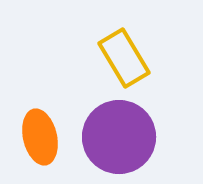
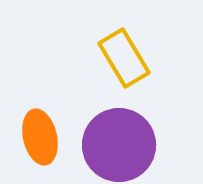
purple circle: moved 8 px down
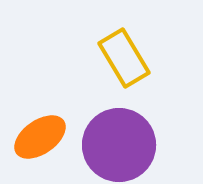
orange ellipse: rotated 68 degrees clockwise
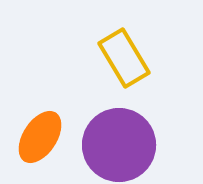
orange ellipse: rotated 22 degrees counterclockwise
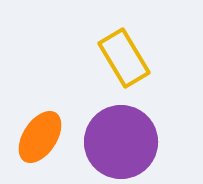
purple circle: moved 2 px right, 3 px up
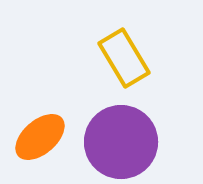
orange ellipse: rotated 16 degrees clockwise
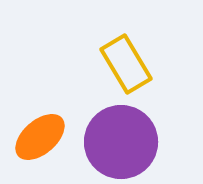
yellow rectangle: moved 2 px right, 6 px down
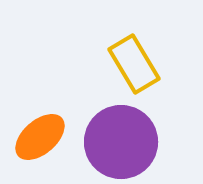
yellow rectangle: moved 8 px right
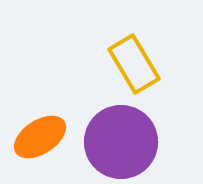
orange ellipse: rotated 8 degrees clockwise
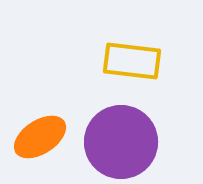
yellow rectangle: moved 2 px left, 3 px up; rotated 52 degrees counterclockwise
